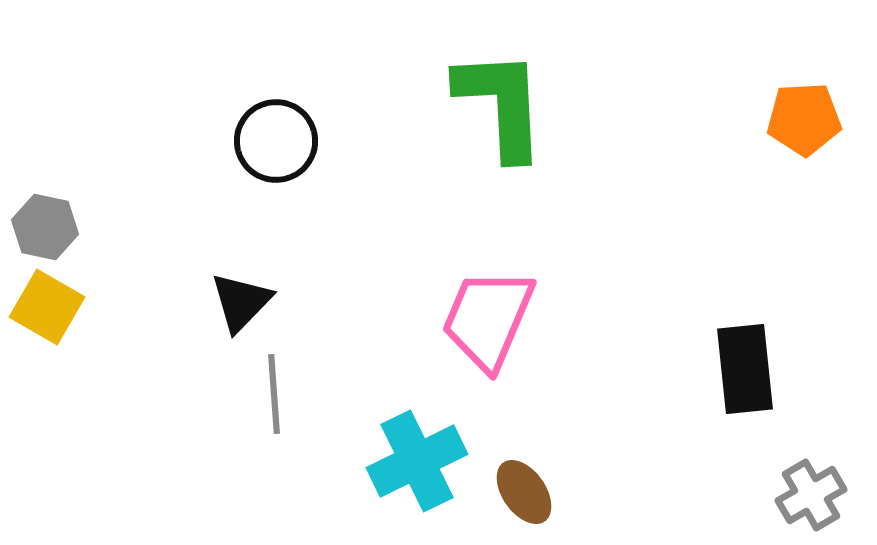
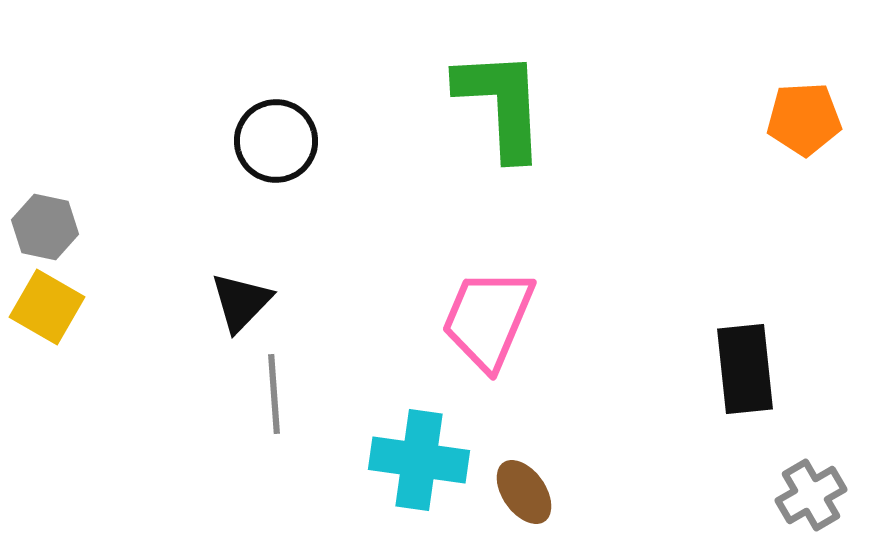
cyan cross: moved 2 px right, 1 px up; rotated 34 degrees clockwise
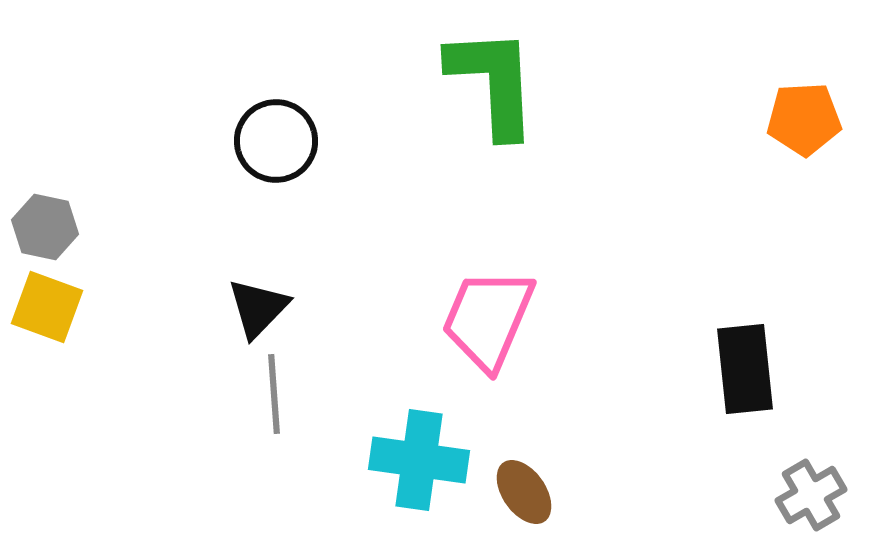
green L-shape: moved 8 px left, 22 px up
black triangle: moved 17 px right, 6 px down
yellow square: rotated 10 degrees counterclockwise
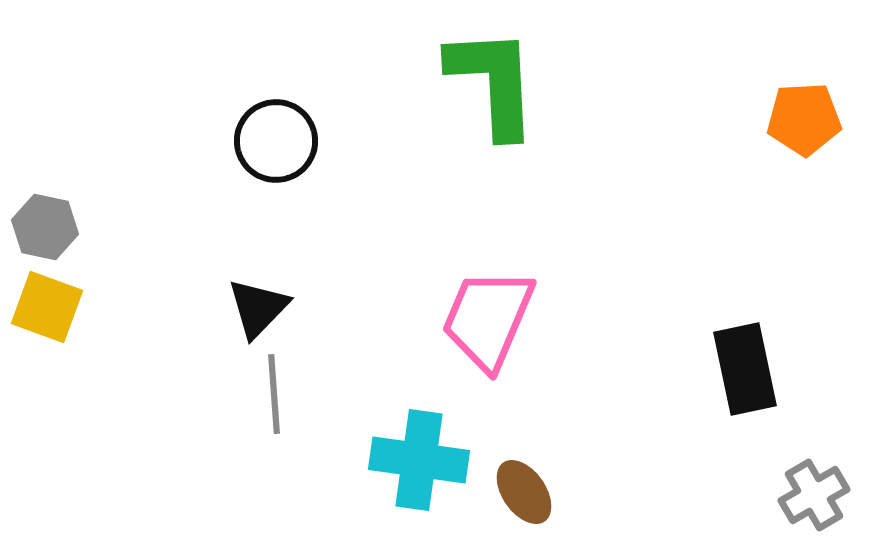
black rectangle: rotated 6 degrees counterclockwise
gray cross: moved 3 px right
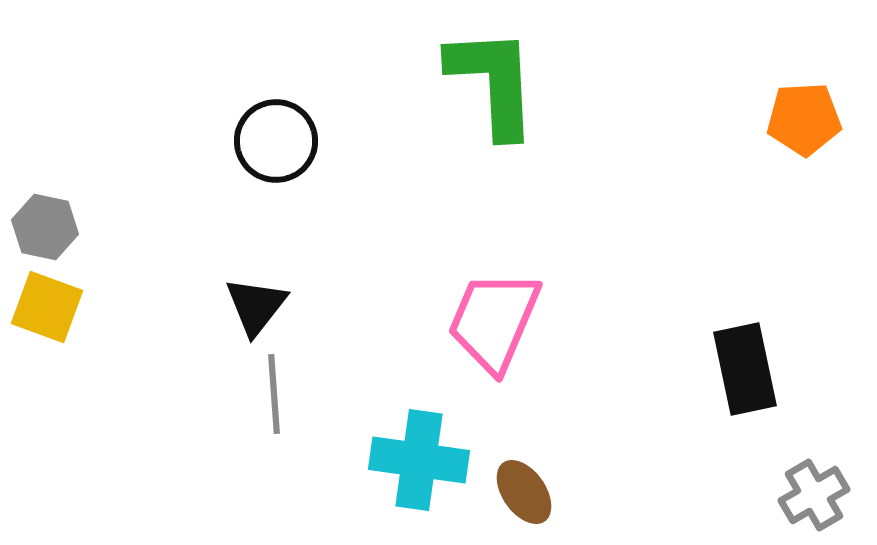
black triangle: moved 2 px left, 2 px up; rotated 6 degrees counterclockwise
pink trapezoid: moved 6 px right, 2 px down
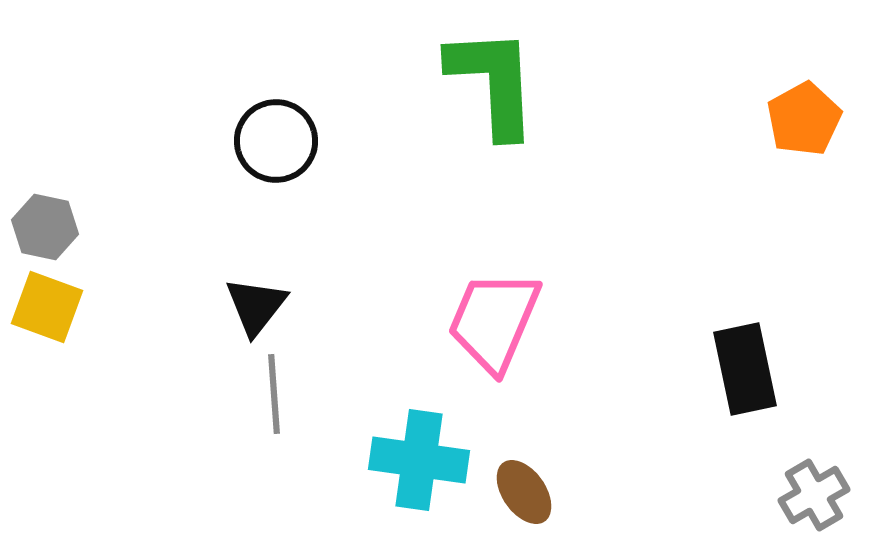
orange pentagon: rotated 26 degrees counterclockwise
